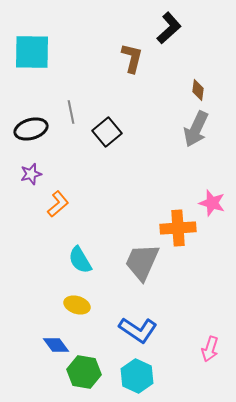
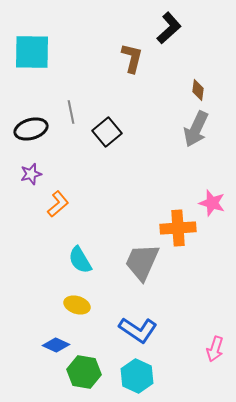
blue diamond: rotated 28 degrees counterclockwise
pink arrow: moved 5 px right
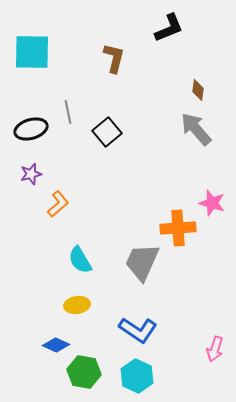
black L-shape: rotated 20 degrees clockwise
brown L-shape: moved 18 px left
gray line: moved 3 px left
gray arrow: rotated 114 degrees clockwise
yellow ellipse: rotated 25 degrees counterclockwise
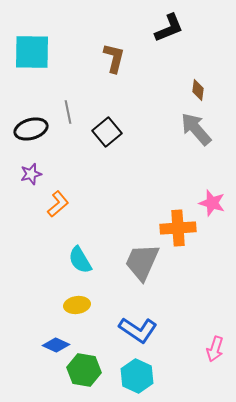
green hexagon: moved 2 px up
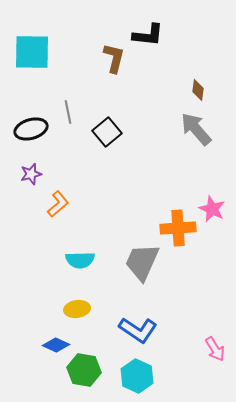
black L-shape: moved 21 px left, 7 px down; rotated 28 degrees clockwise
pink star: moved 6 px down; rotated 8 degrees clockwise
cyan semicircle: rotated 60 degrees counterclockwise
yellow ellipse: moved 4 px down
pink arrow: rotated 50 degrees counterclockwise
